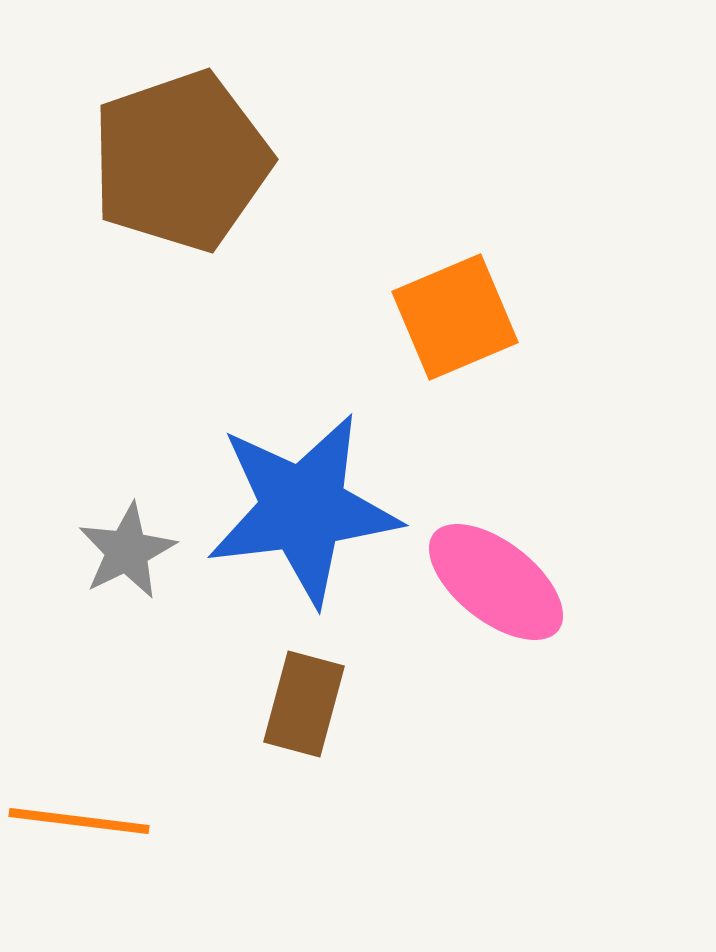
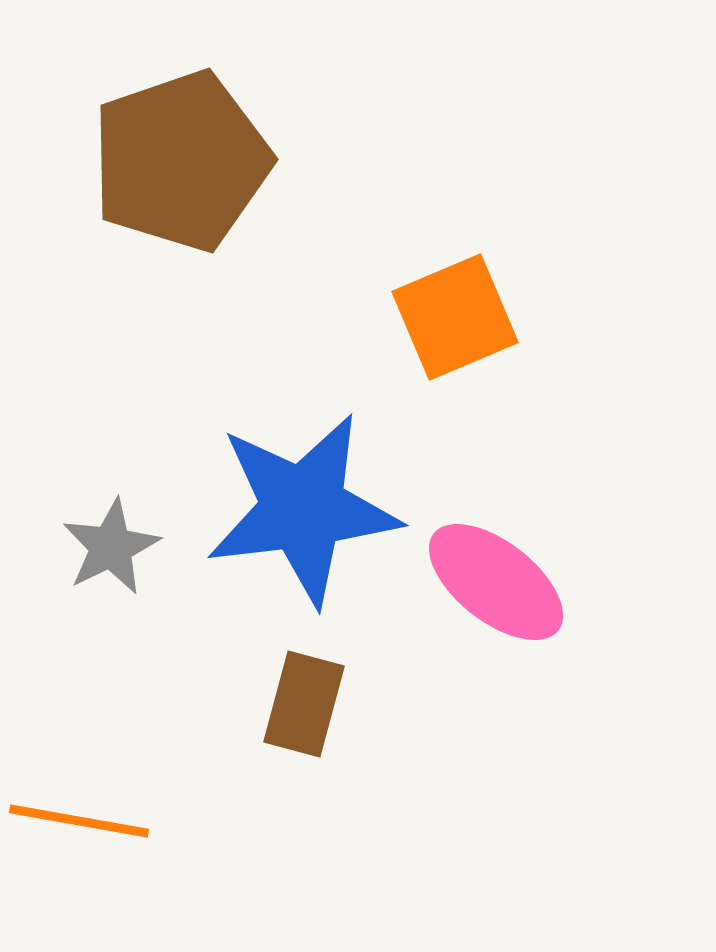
gray star: moved 16 px left, 4 px up
orange line: rotated 3 degrees clockwise
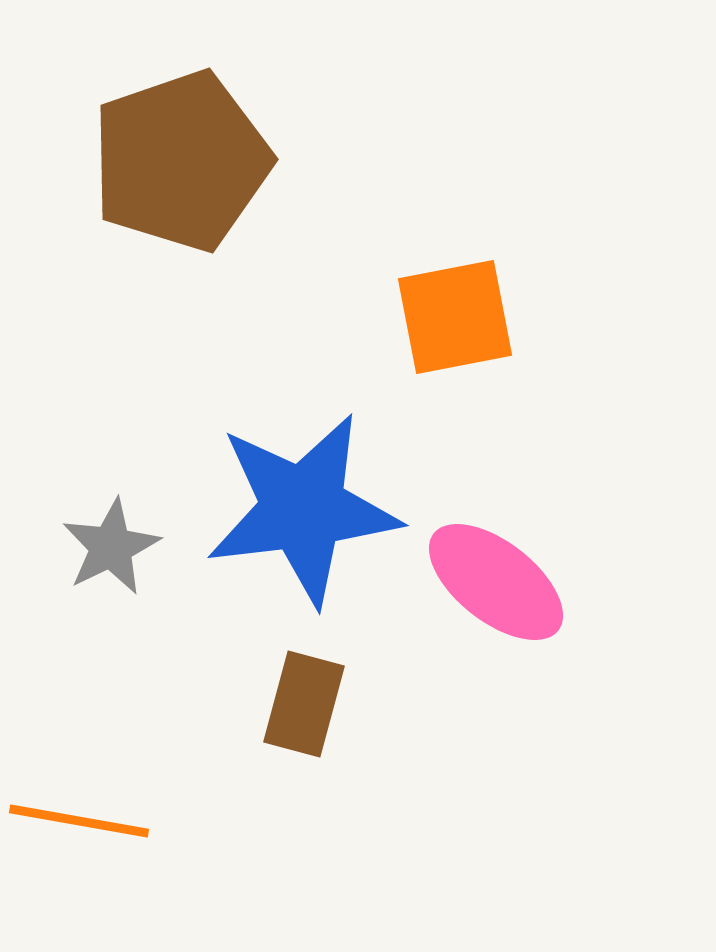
orange square: rotated 12 degrees clockwise
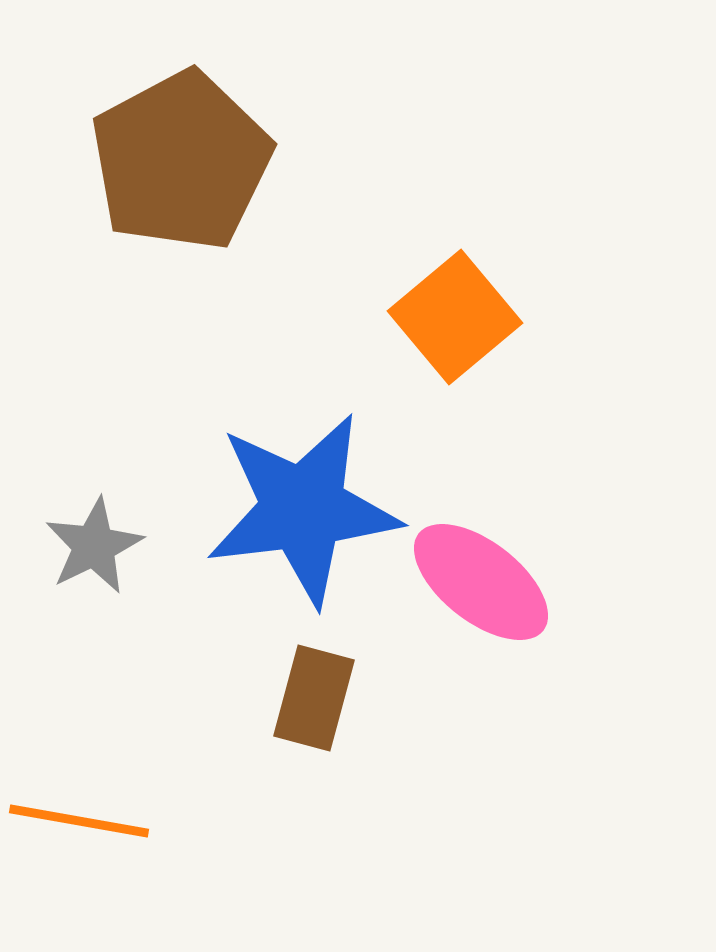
brown pentagon: rotated 9 degrees counterclockwise
orange square: rotated 29 degrees counterclockwise
gray star: moved 17 px left, 1 px up
pink ellipse: moved 15 px left
brown rectangle: moved 10 px right, 6 px up
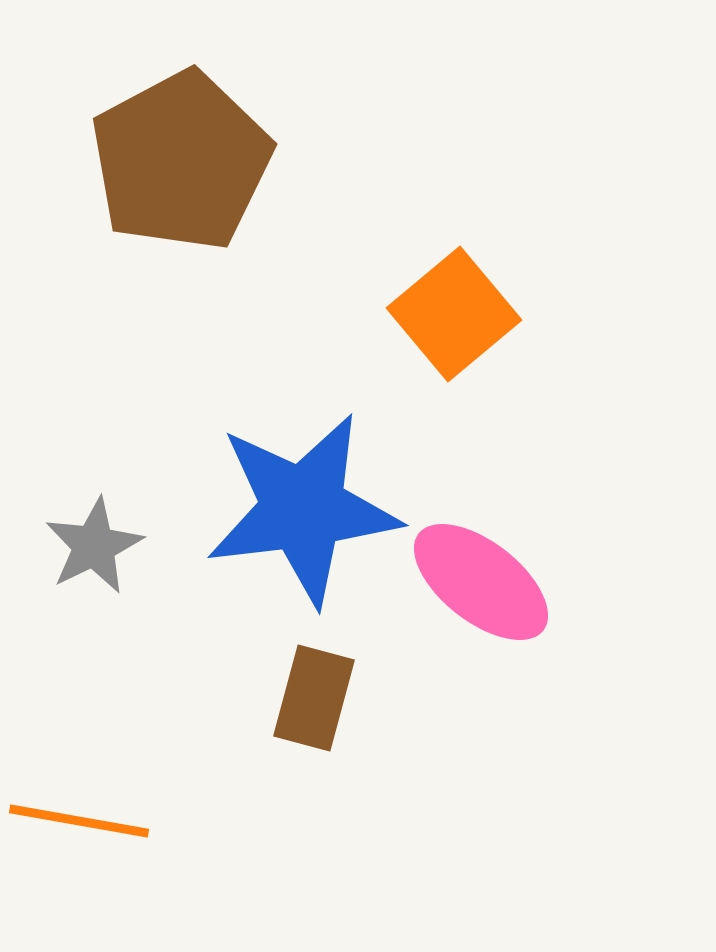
orange square: moved 1 px left, 3 px up
